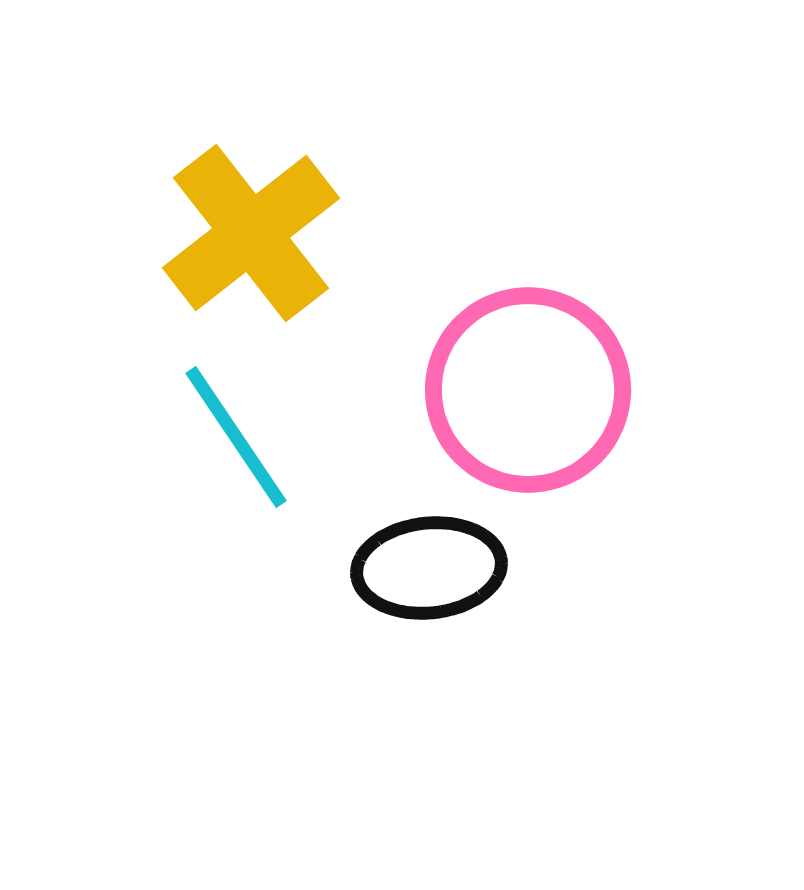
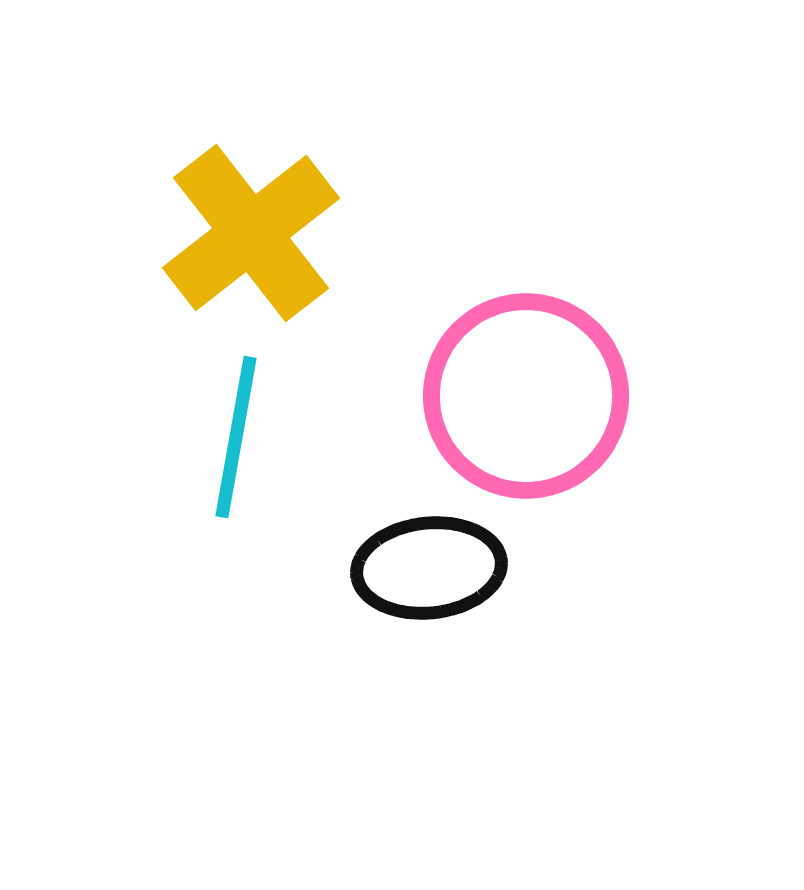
pink circle: moved 2 px left, 6 px down
cyan line: rotated 44 degrees clockwise
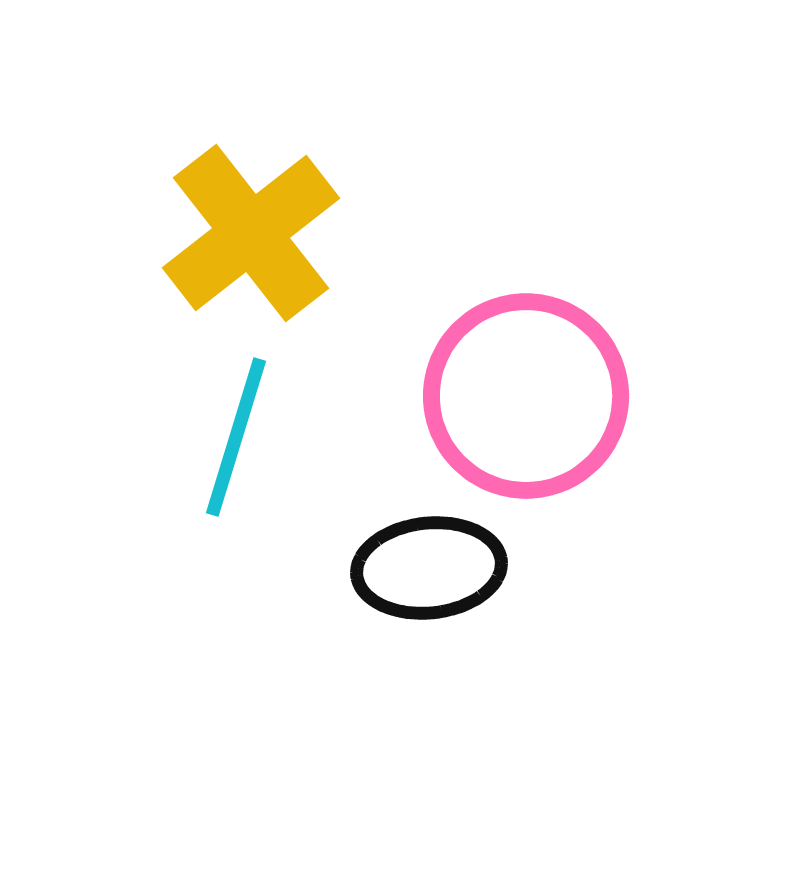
cyan line: rotated 7 degrees clockwise
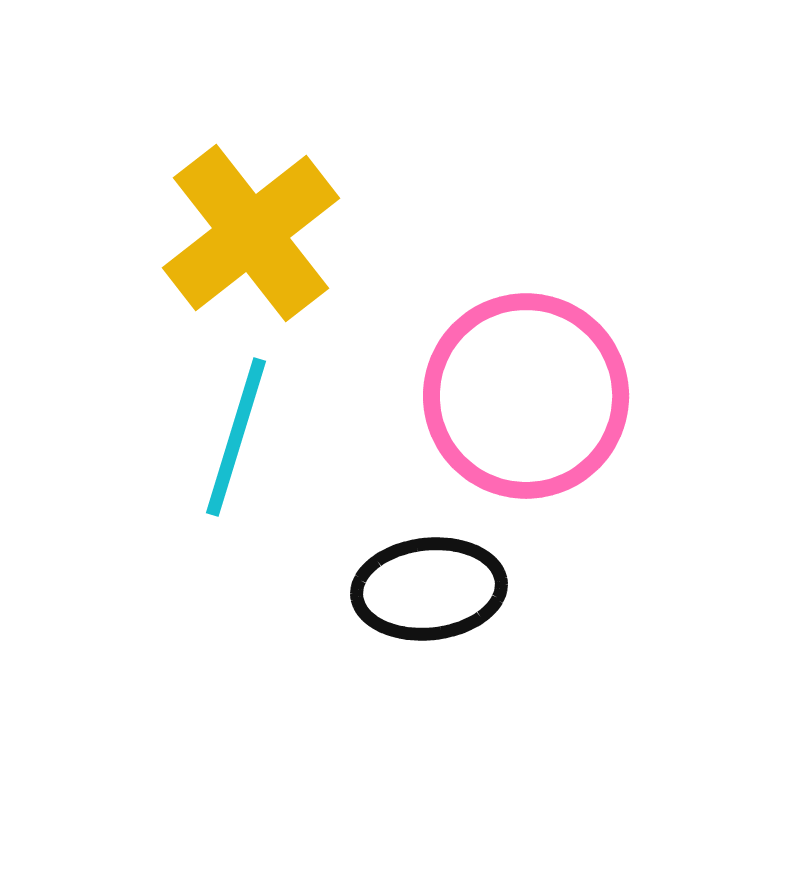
black ellipse: moved 21 px down
